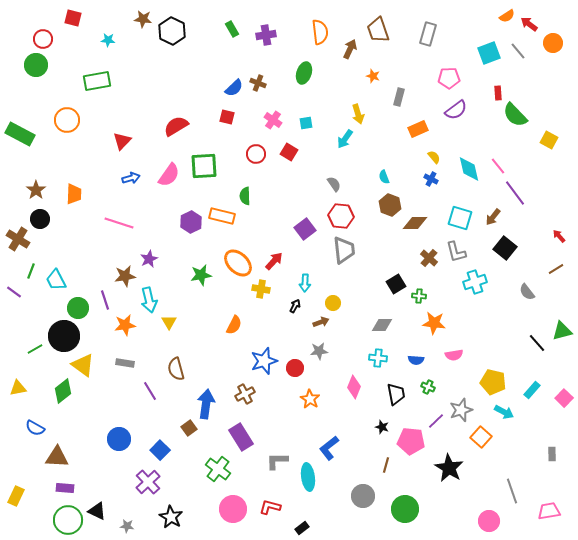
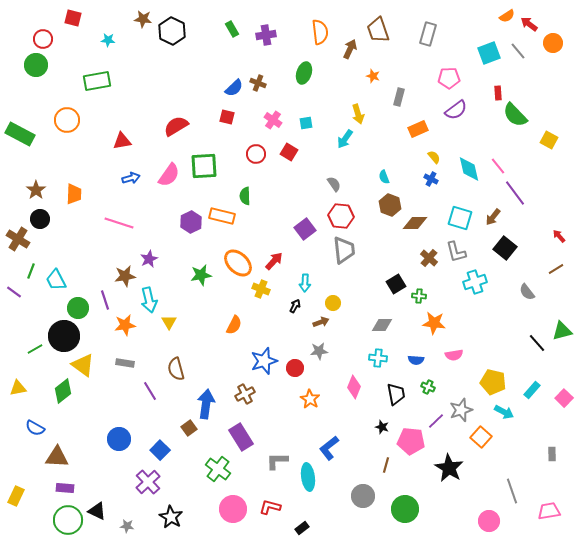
red triangle at (122, 141): rotated 36 degrees clockwise
yellow cross at (261, 289): rotated 12 degrees clockwise
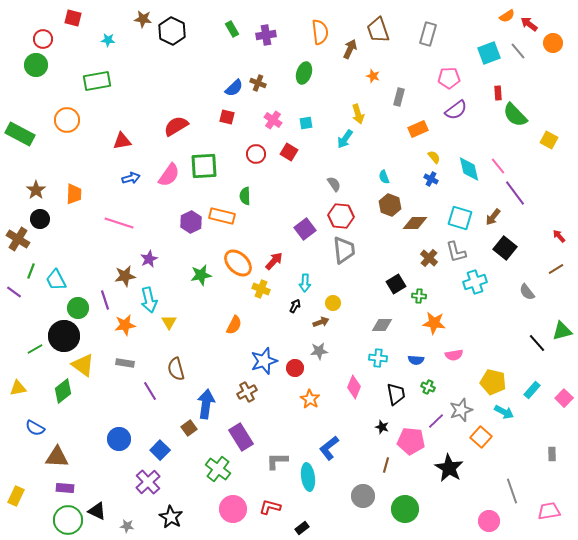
brown cross at (245, 394): moved 2 px right, 2 px up
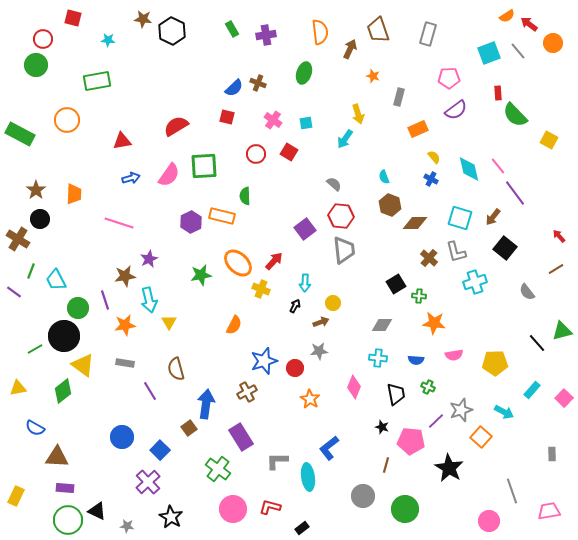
gray semicircle at (334, 184): rotated 14 degrees counterclockwise
yellow pentagon at (493, 382): moved 2 px right, 19 px up; rotated 15 degrees counterclockwise
blue circle at (119, 439): moved 3 px right, 2 px up
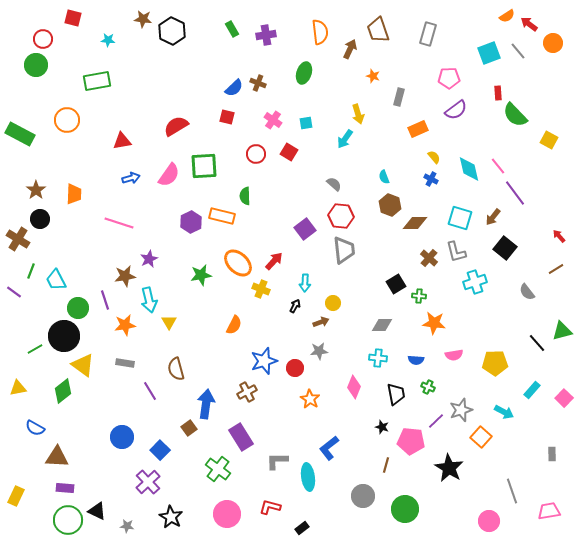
pink circle at (233, 509): moved 6 px left, 5 px down
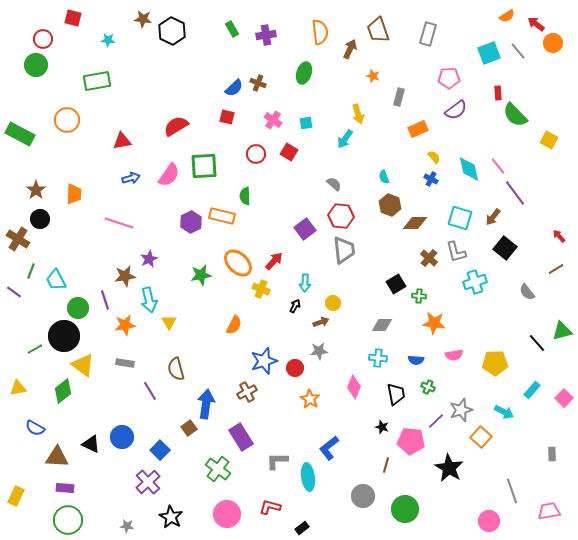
red arrow at (529, 24): moved 7 px right
black triangle at (97, 511): moved 6 px left, 67 px up
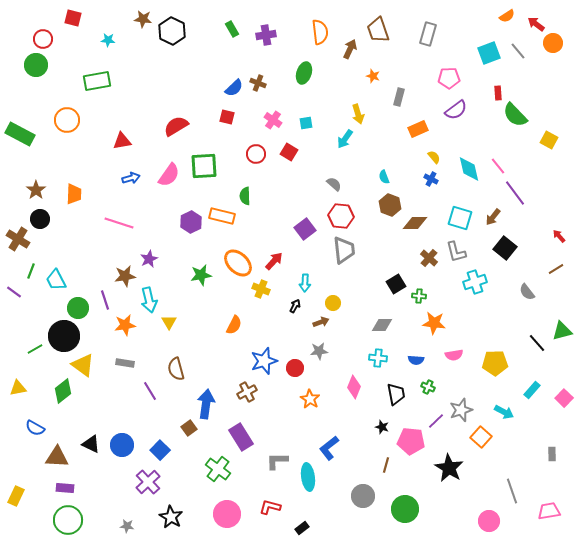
blue circle at (122, 437): moved 8 px down
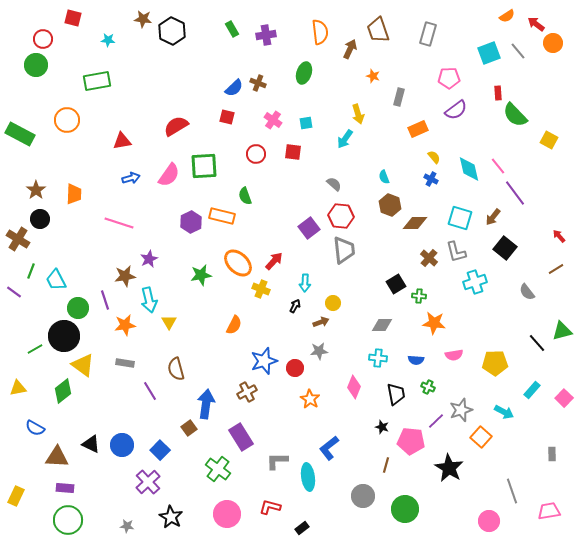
red square at (289, 152): moved 4 px right; rotated 24 degrees counterclockwise
green semicircle at (245, 196): rotated 18 degrees counterclockwise
purple square at (305, 229): moved 4 px right, 1 px up
